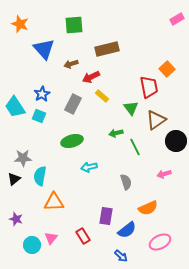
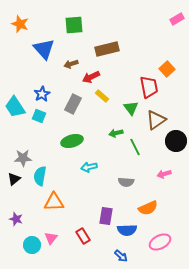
gray semicircle: rotated 112 degrees clockwise
blue semicircle: rotated 36 degrees clockwise
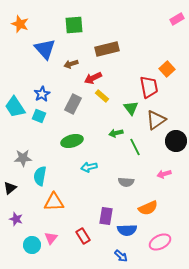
blue triangle: moved 1 px right
red arrow: moved 2 px right, 1 px down
black triangle: moved 4 px left, 9 px down
